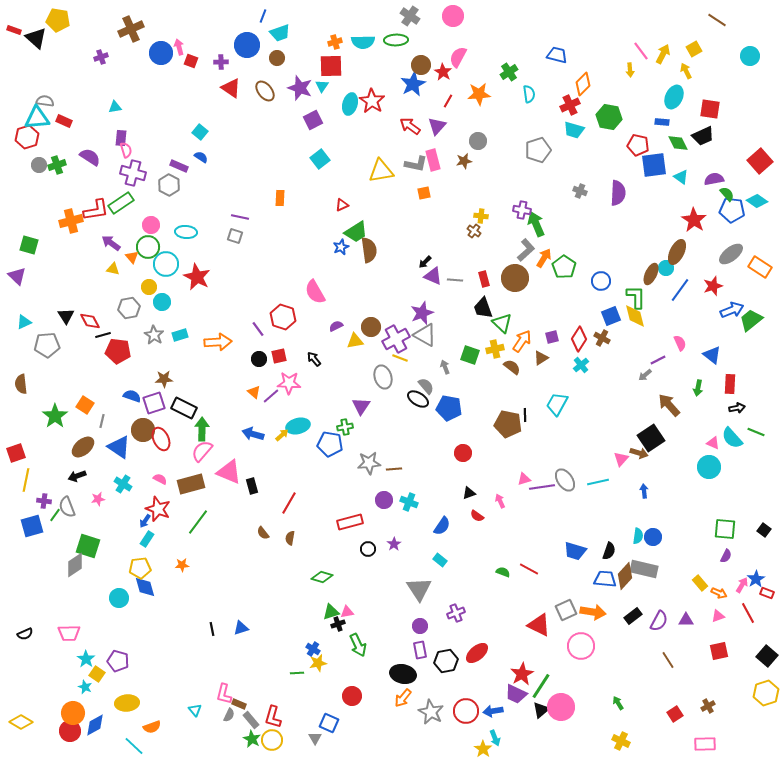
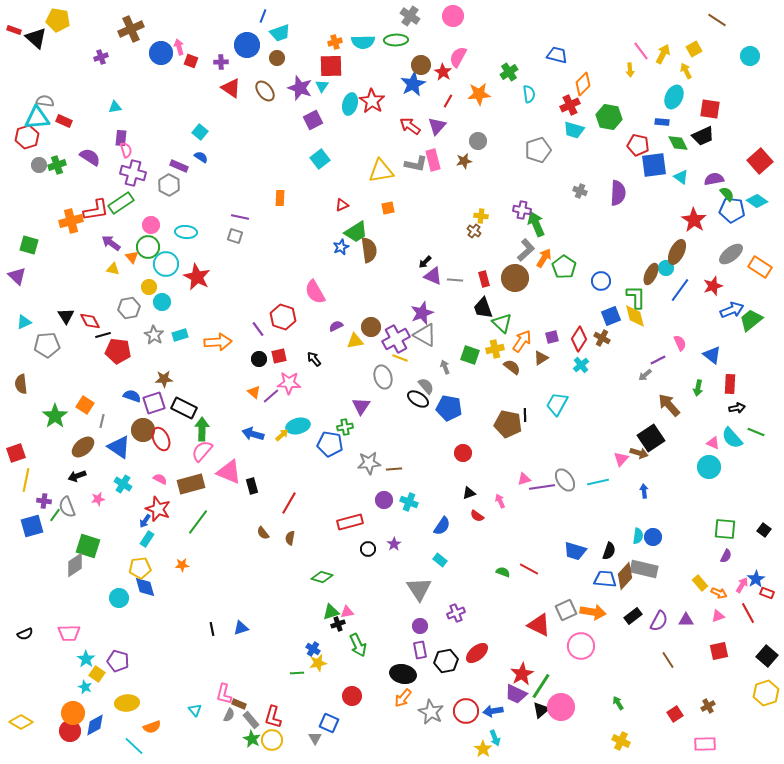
orange square at (424, 193): moved 36 px left, 15 px down
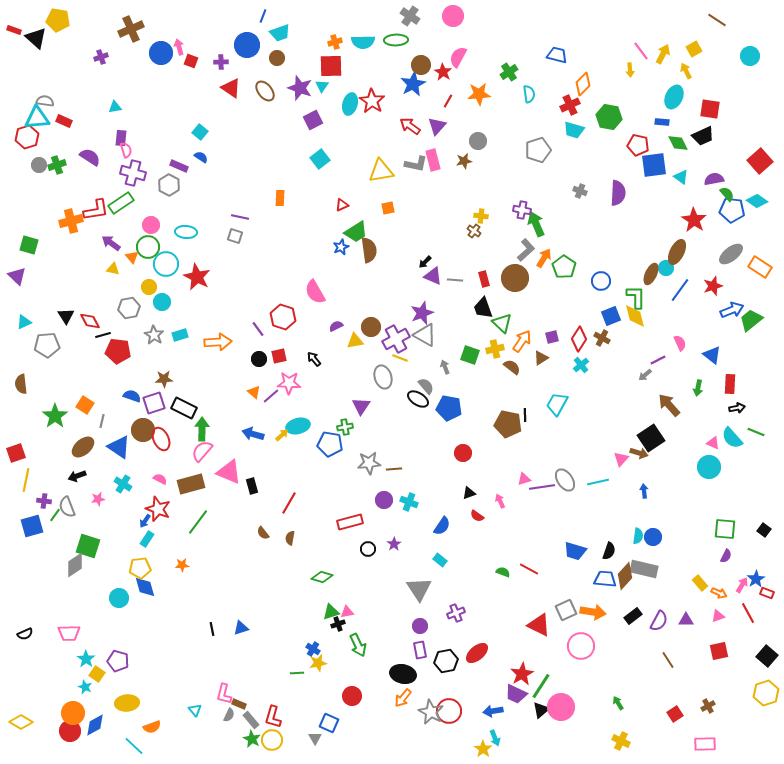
red circle at (466, 711): moved 17 px left
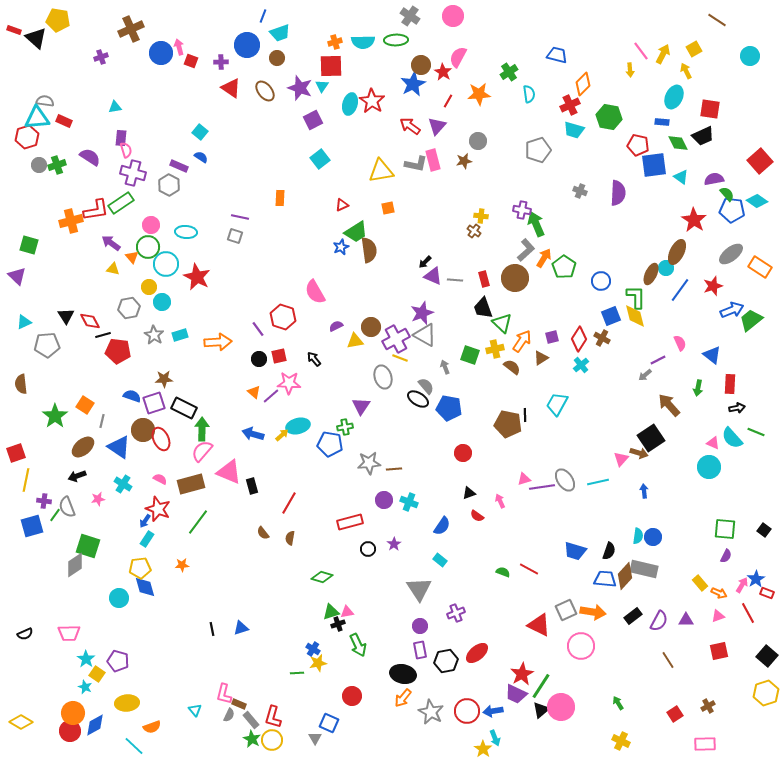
red circle at (449, 711): moved 18 px right
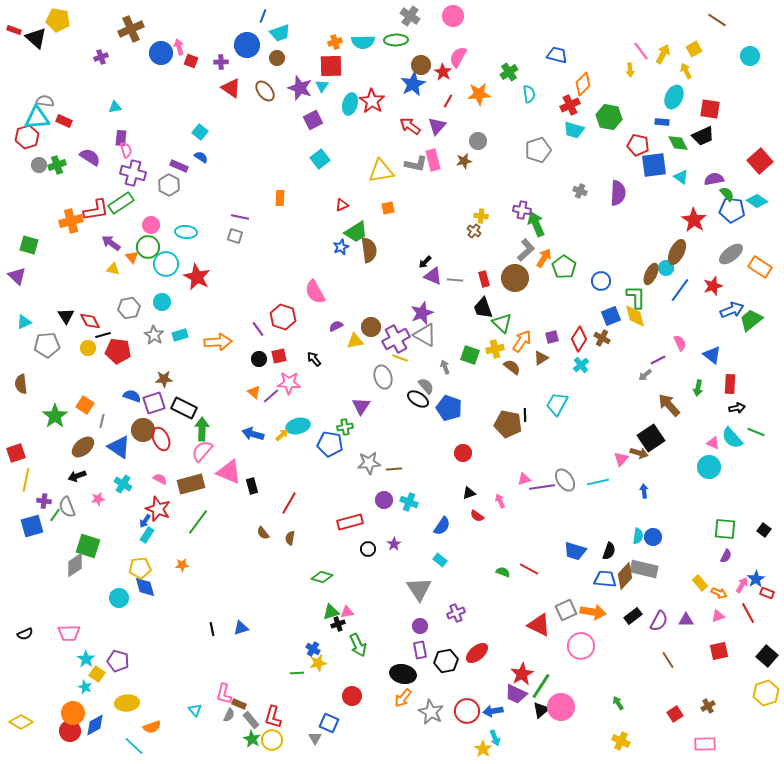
yellow circle at (149, 287): moved 61 px left, 61 px down
blue pentagon at (449, 408): rotated 10 degrees clockwise
cyan rectangle at (147, 539): moved 4 px up
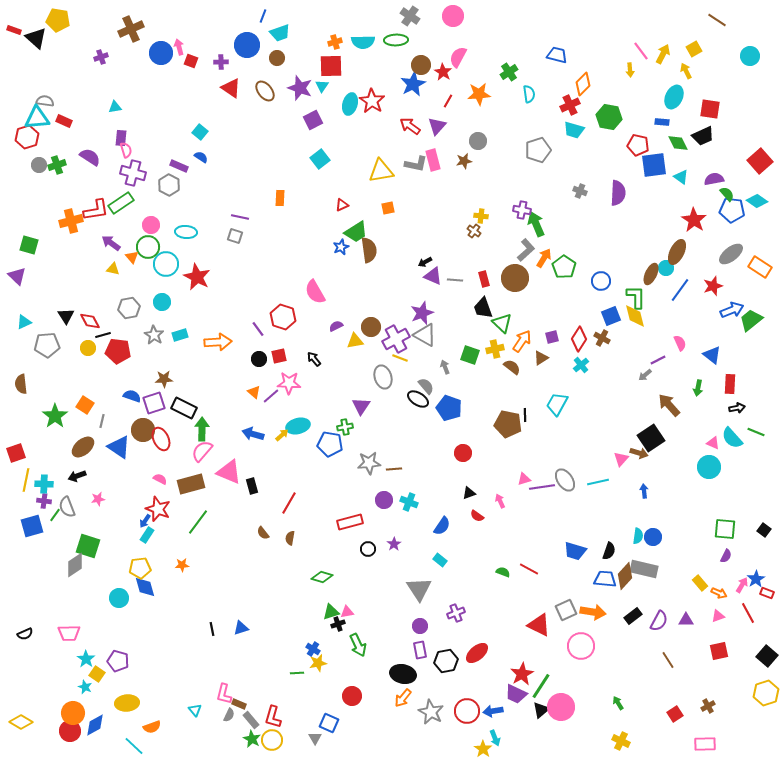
black arrow at (425, 262): rotated 16 degrees clockwise
cyan cross at (123, 484): moved 79 px left; rotated 30 degrees counterclockwise
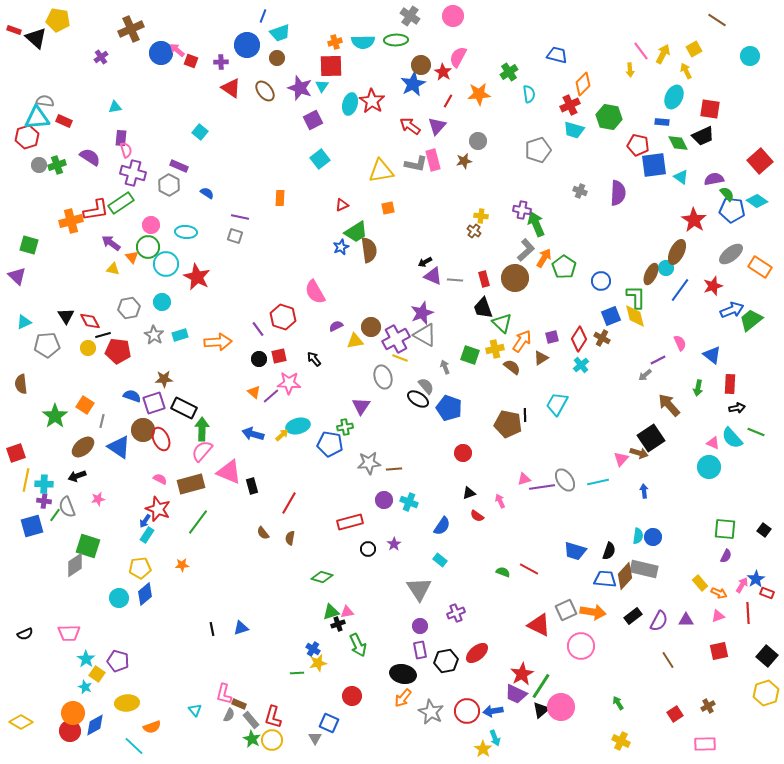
pink arrow at (179, 47): moved 2 px left, 3 px down; rotated 35 degrees counterclockwise
purple cross at (101, 57): rotated 16 degrees counterclockwise
blue semicircle at (201, 157): moved 6 px right, 36 px down
blue diamond at (145, 587): moved 7 px down; rotated 65 degrees clockwise
red line at (748, 613): rotated 25 degrees clockwise
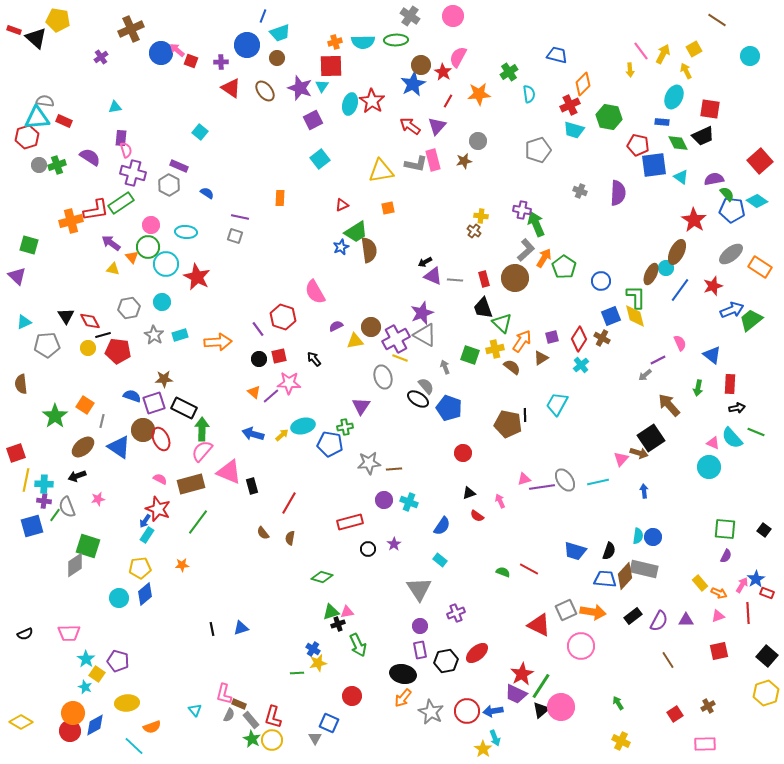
cyan ellipse at (298, 426): moved 5 px right
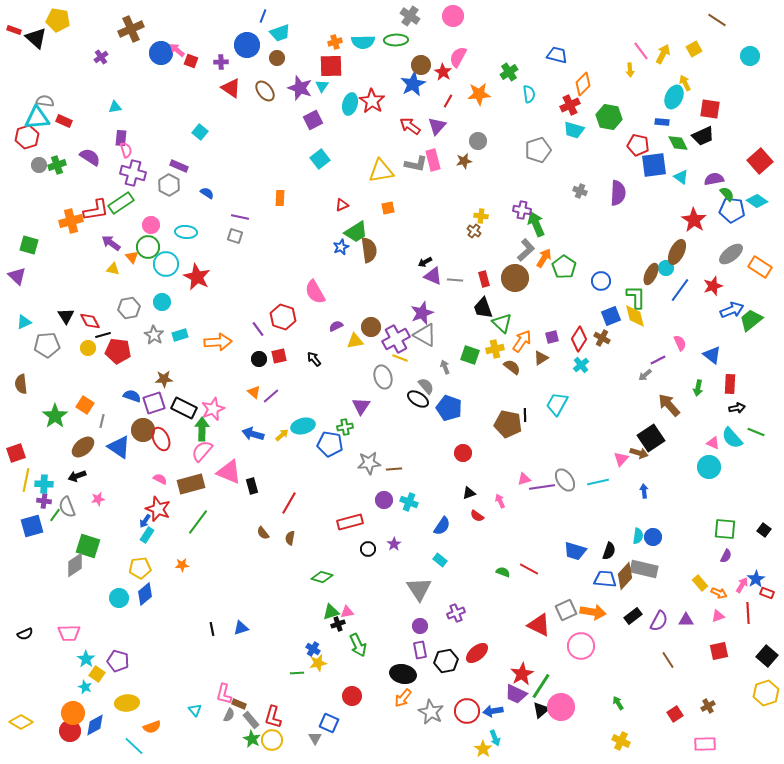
yellow arrow at (686, 71): moved 1 px left, 12 px down
pink star at (289, 383): moved 76 px left, 26 px down; rotated 25 degrees counterclockwise
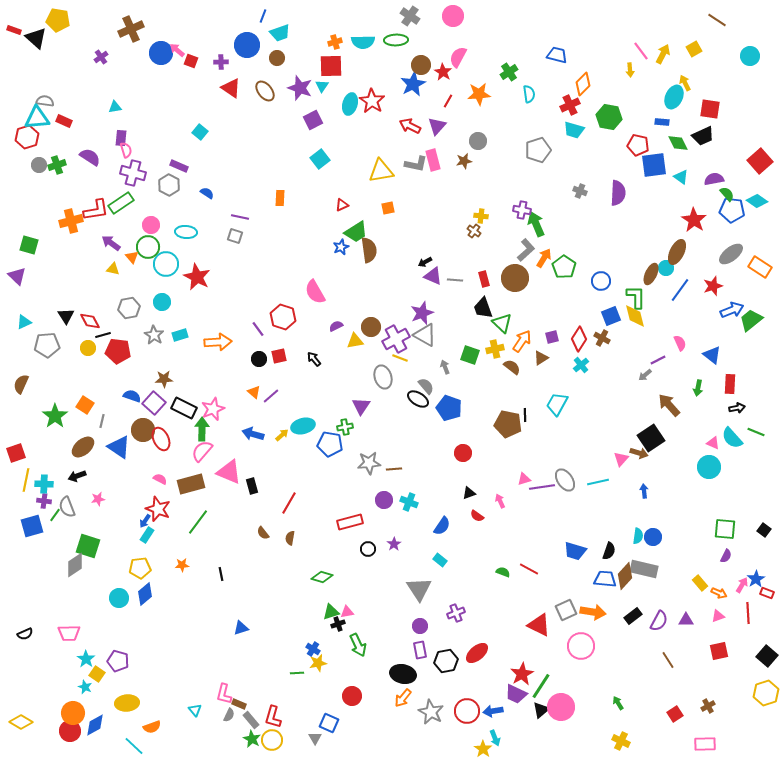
red arrow at (410, 126): rotated 10 degrees counterclockwise
brown semicircle at (21, 384): rotated 30 degrees clockwise
purple square at (154, 403): rotated 30 degrees counterclockwise
black line at (212, 629): moved 9 px right, 55 px up
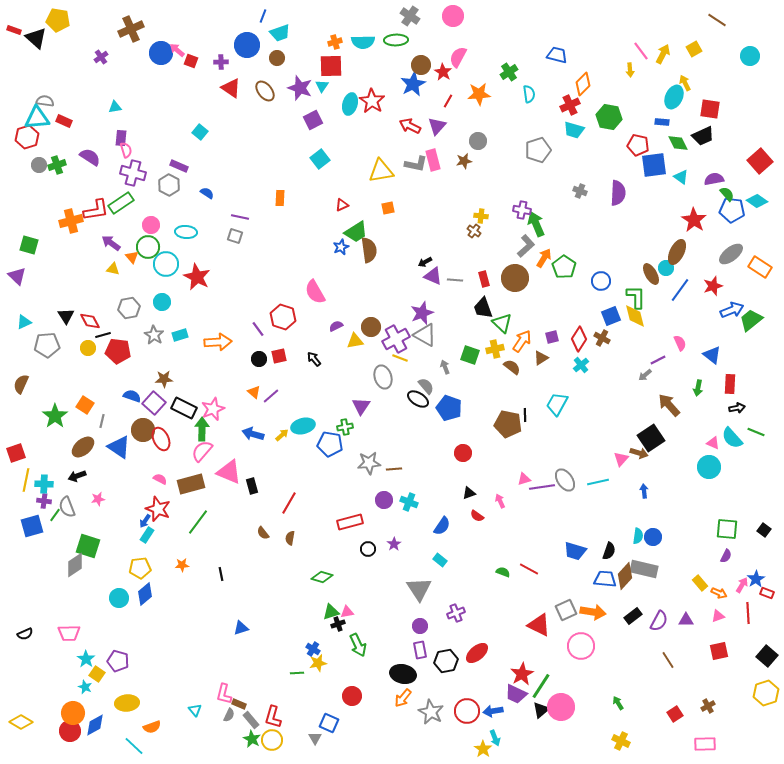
gray L-shape at (526, 250): moved 4 px up
brown ellipse at (651, 274): rotated 55 degrees counterclockwise
green square at (725, 529): moved 2 px right
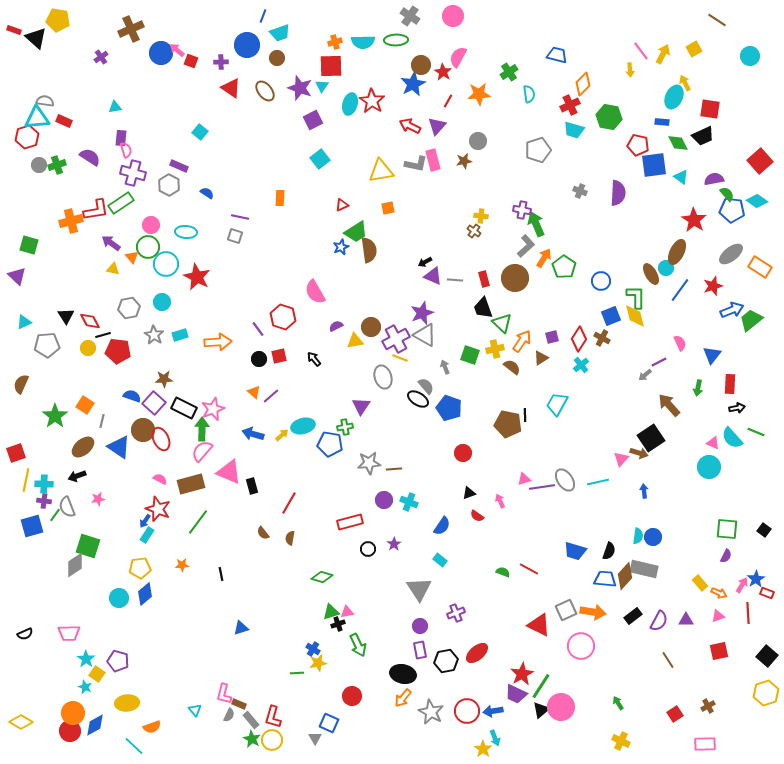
blue triangle at (712, 355): rotated 30 degrees clockwise
purple line at (658, 360): moved 1 px right, 2 px down
